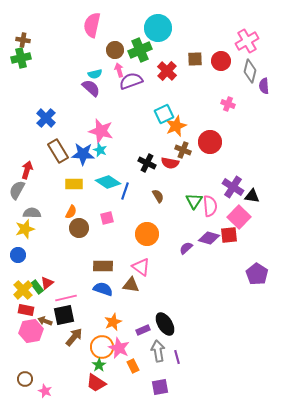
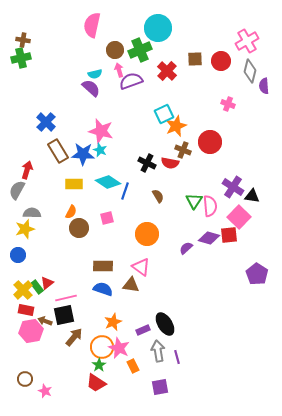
blue cross at (46, 118): moved 4 px down
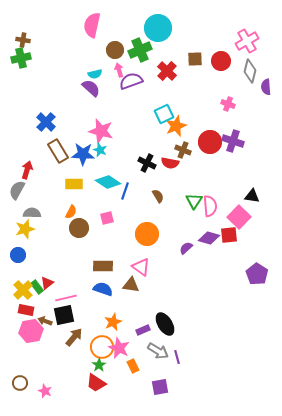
purple semicircle at (264, 86): moved 2 px right, 1 px down
purple cross at (233, 187): moved 46 px up; rotated 15 degrees counterclockwise
gray arrow at (158, 351): rotated 130 degrees clockwise
brown circle at (25, 379): moved 5 px left, 4 px down
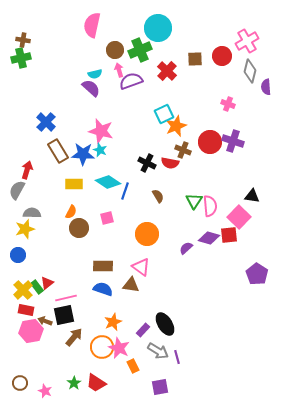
red circle at (221, 61): moved 1 px right, 5 px up
purple rectangle at (143, 330): rotated 24 degrees counterclockwise
green star at (99, 365): moved 25 px left, 18 px down
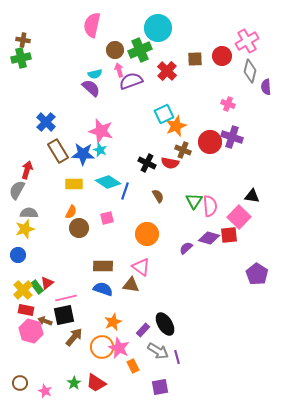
purple cross at (233, 141): moved 1 px left, 4 px up
gray semicircle at (32, 213): moved 3 px left
pink hexagon at (31, 331): rotated 25 degrees clockwise
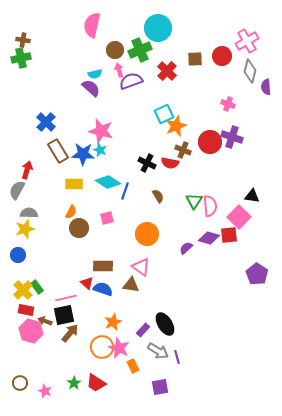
red triangle at (47, 283): moved 40 px right; rotated 40 degrees counterclockwise
brown arrow at (74, 337): moved 4 px left, 4 px up
